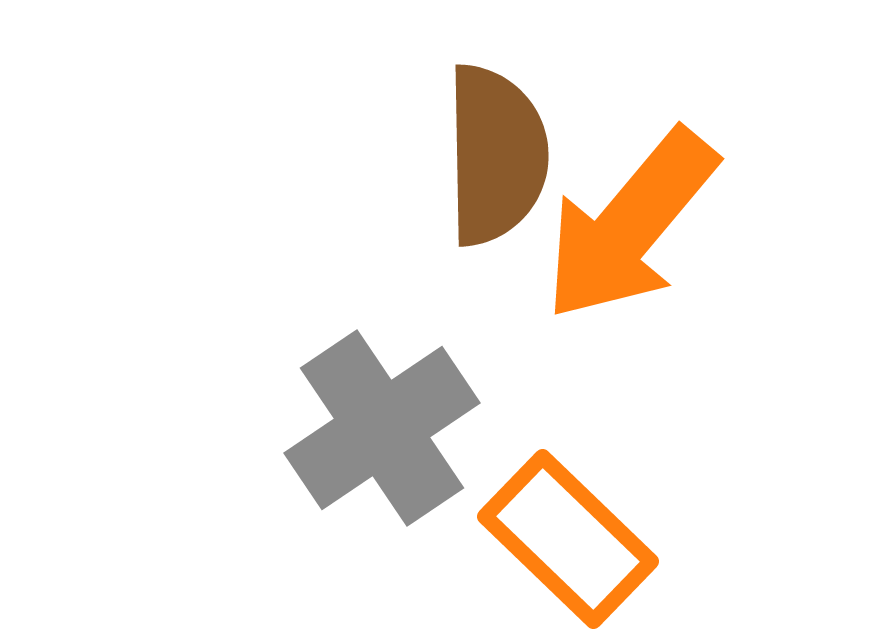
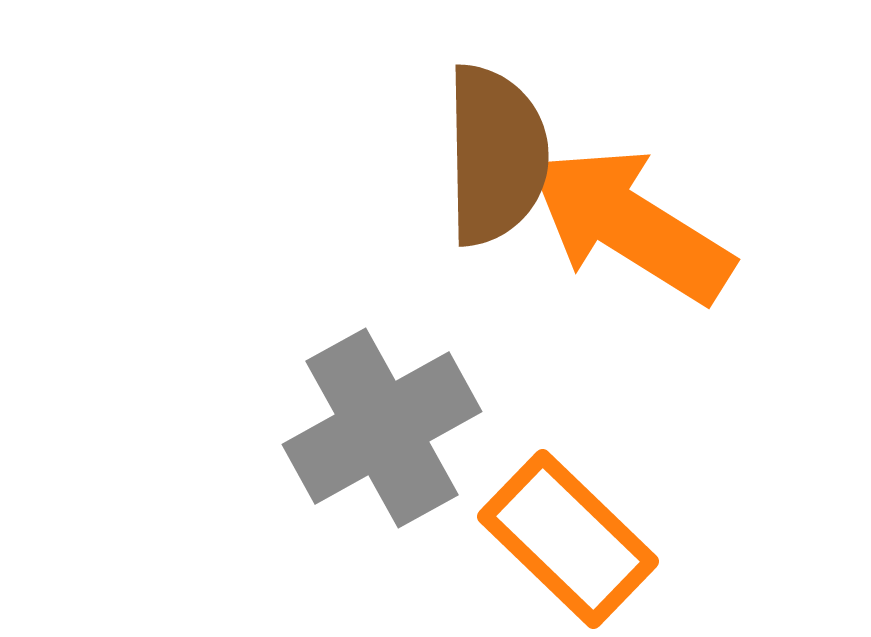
orange arrow: rotated 82 degrees clockwise
gray cross: rotated 5 degrees clockwise
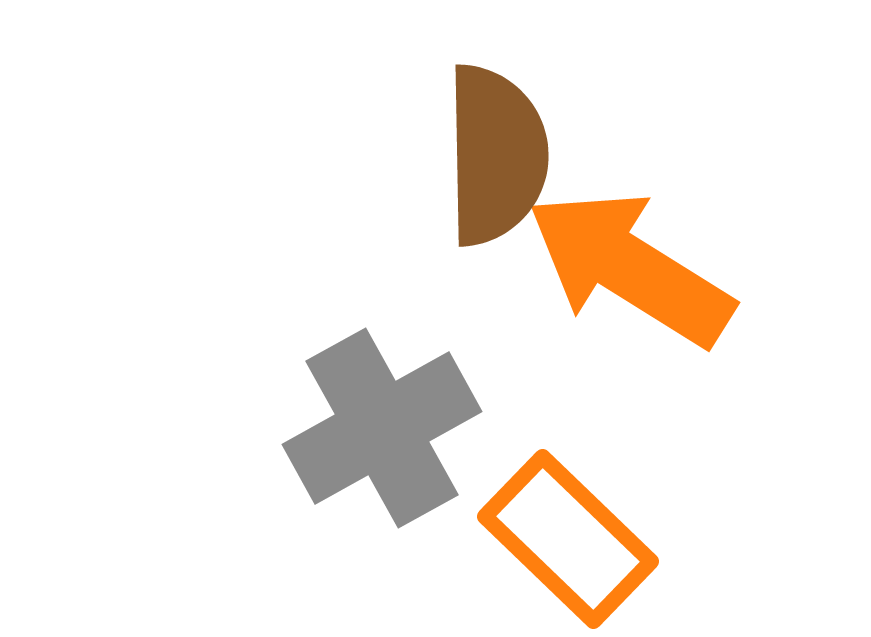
orange arrow: moved 43 px down
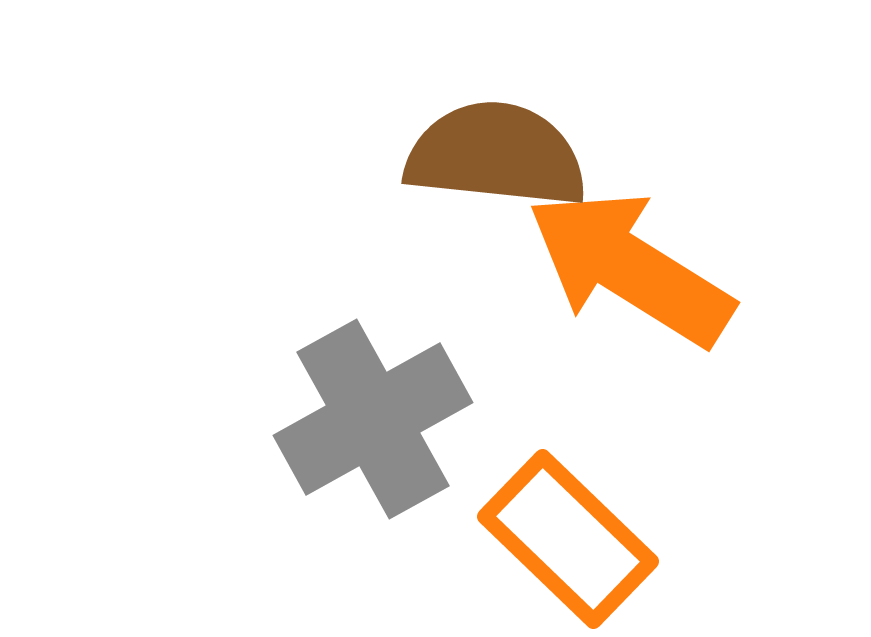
brown semicircle: rotated 83 degrees counterclockwise
gray cross: moved 9 px left, 9 px up
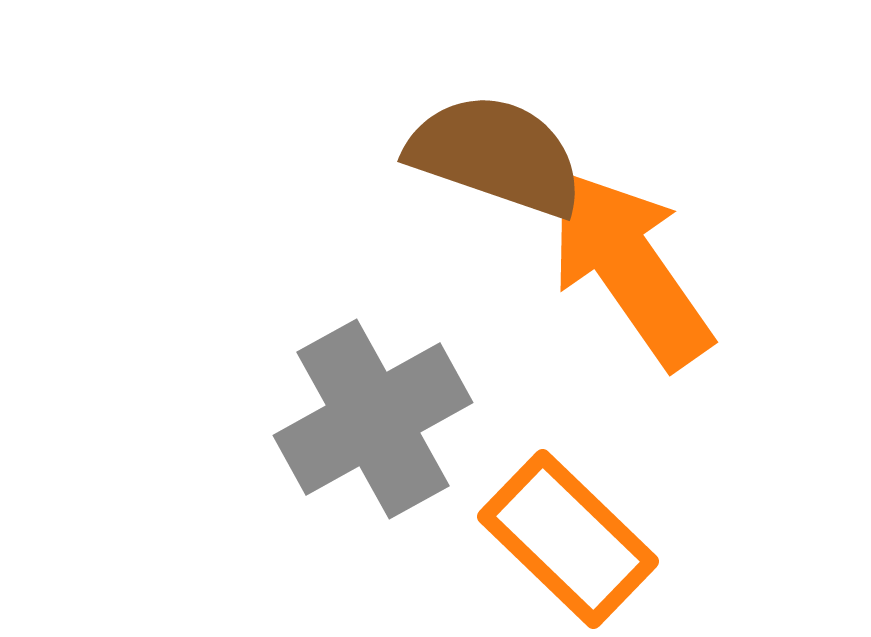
brown semicircle: rotated 13 degrees clockwise
orange arrow: rotated 23 degrees clockwise
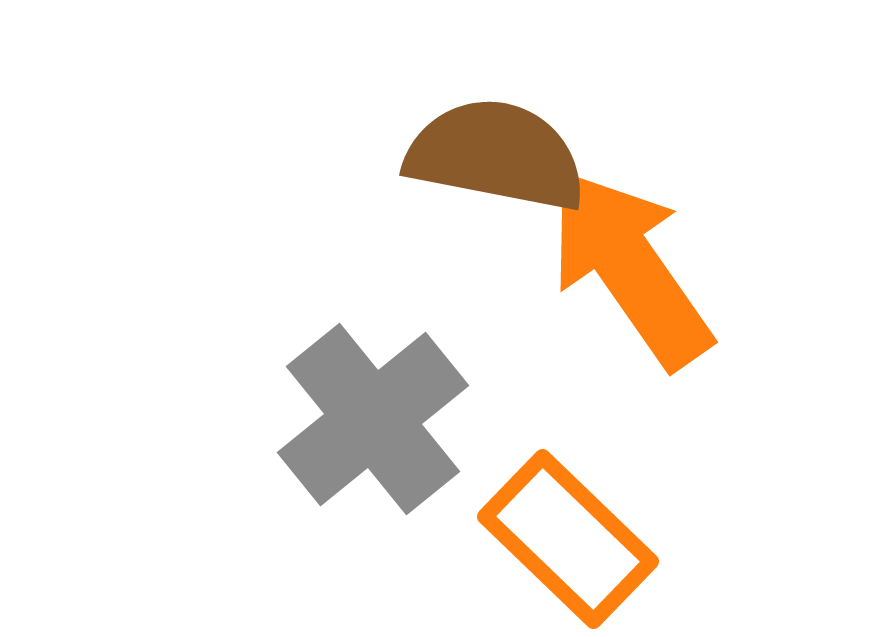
brown semicircle: rotated 8 degrees counterclockwise
gray cross: rotated 10 degrees counterclockwise
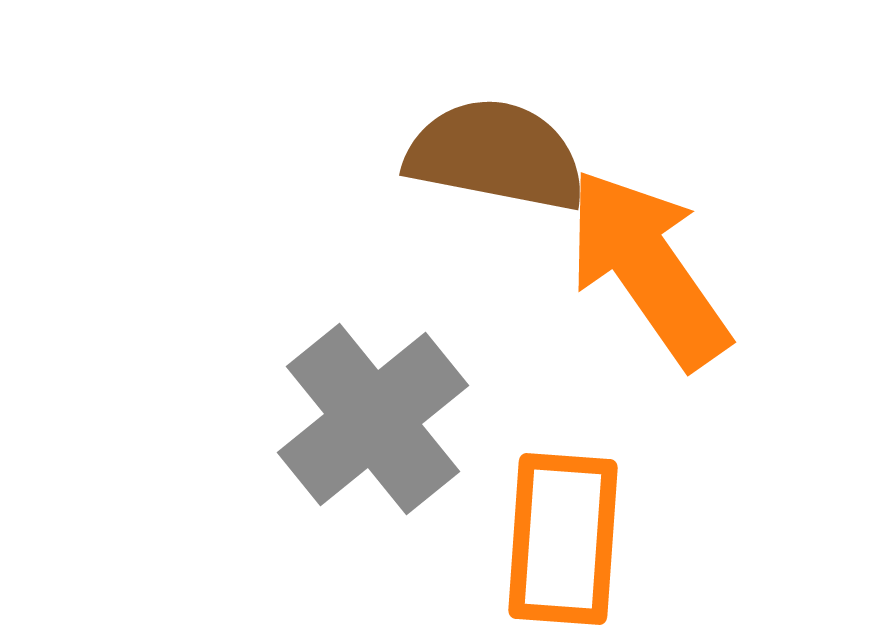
orange arrow: moved 18 px right
orange rectangle: moved 5 px left; rotated 50 degrees clockwise
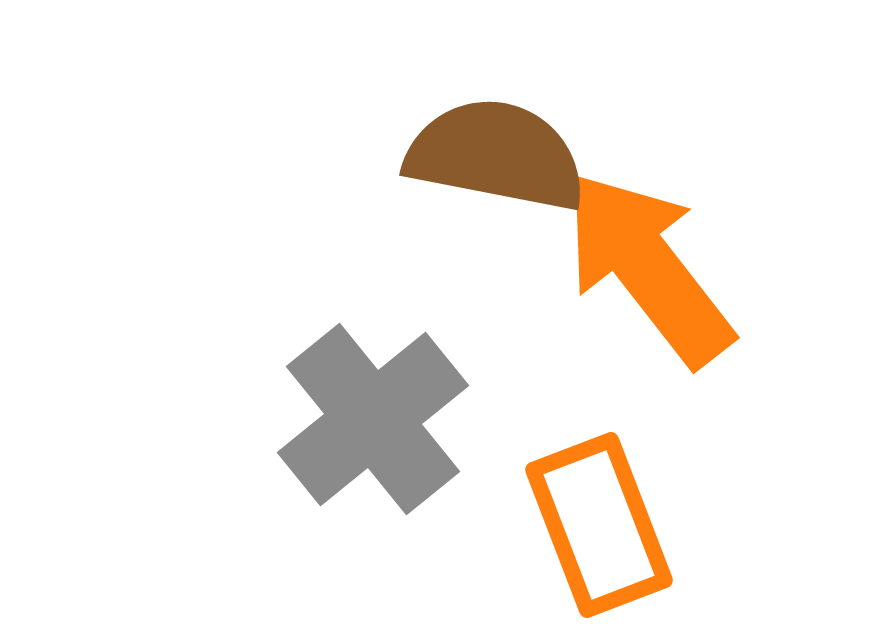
orange arrow: rotated 3 degrees counterclockwise
orange rectangle: moved 36 px right, 14 px up; rotated 25 degrees counterclockwise
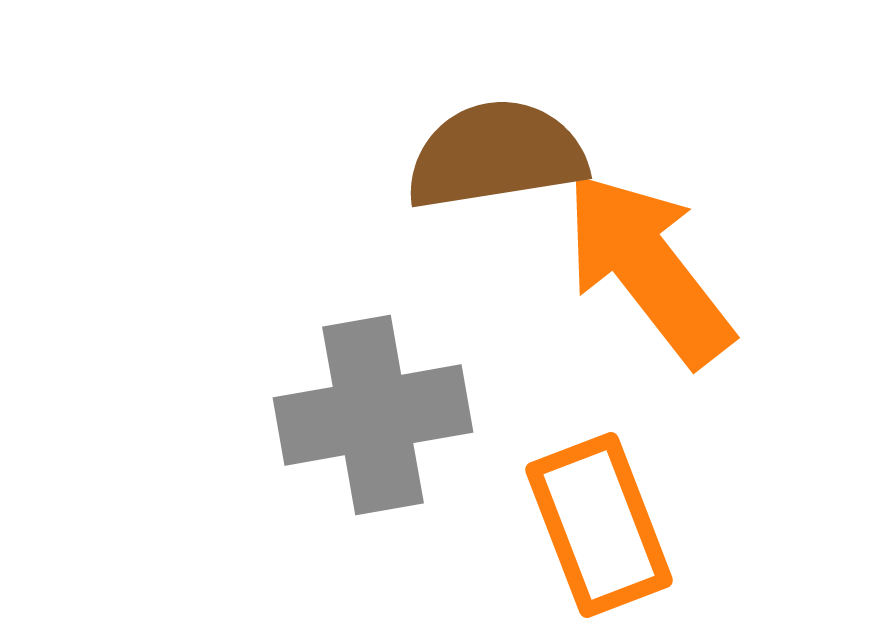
brown semicircle: rotated 20 degrees counterclockwise
gray cross: moved 4 px up; rotated 29 degrees clockwise
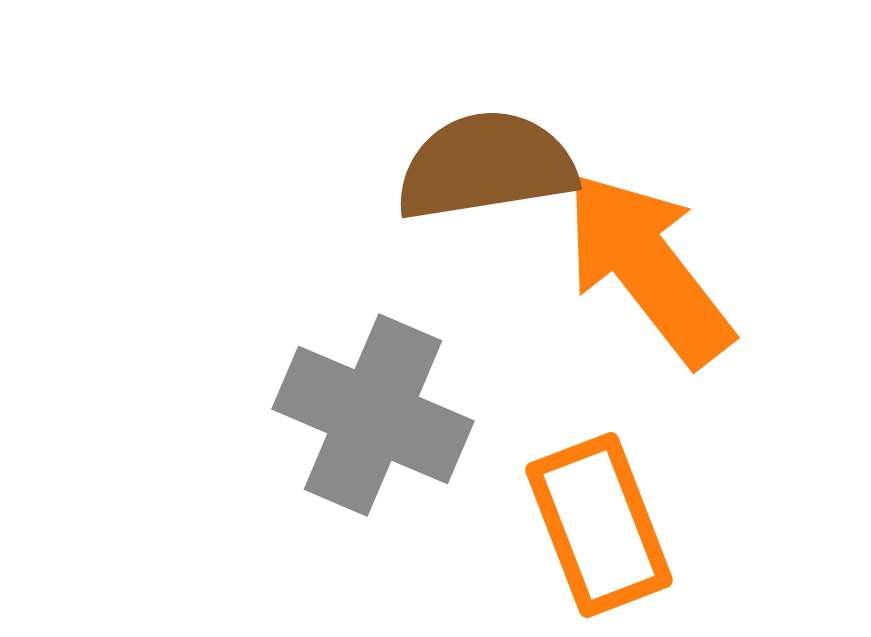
brown semicircle: moved 10 px left, 11 px down
gray cross: rotated 33 degrees clockwise
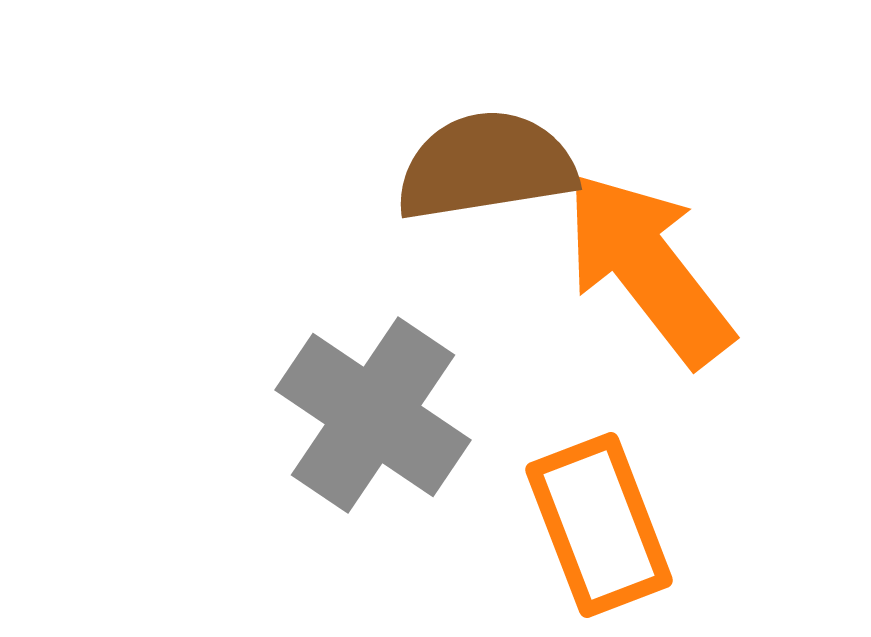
gray cross: rotated 11 degrees clockwise
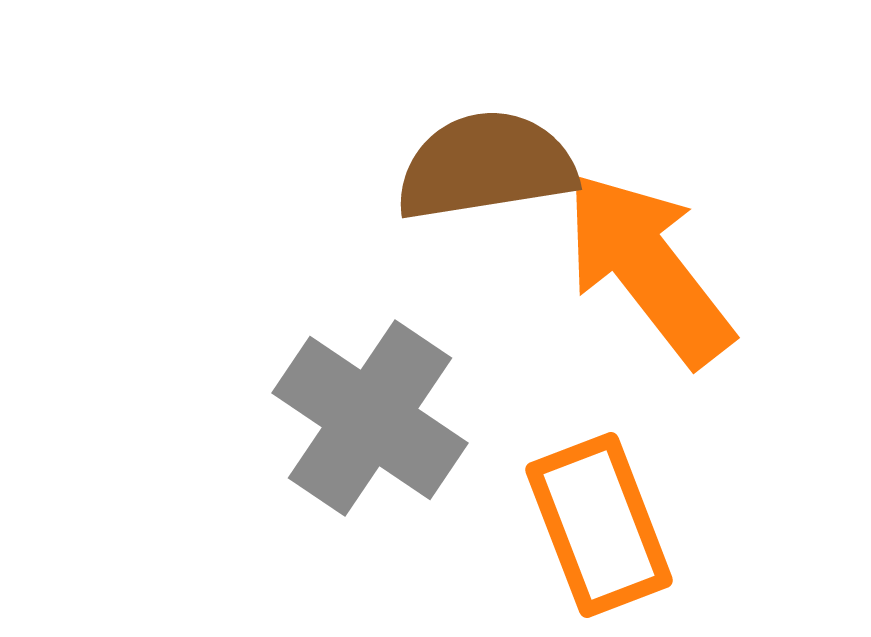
gray cross: moved 3 px left, 3 px down
